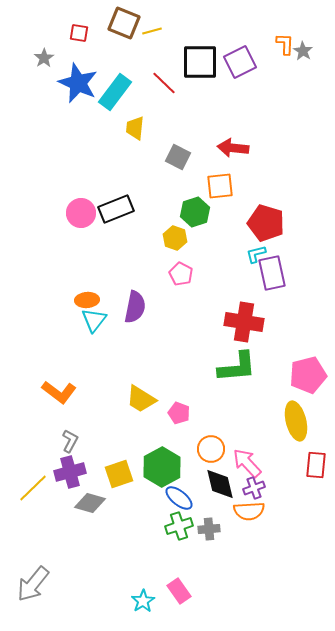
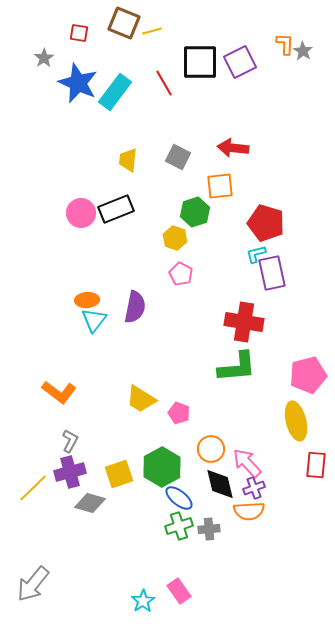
red line at (164, 83): rotated 16 degrees clockwise
yellow trapezoid at (135, 128): moved 7 px left, 32 px down
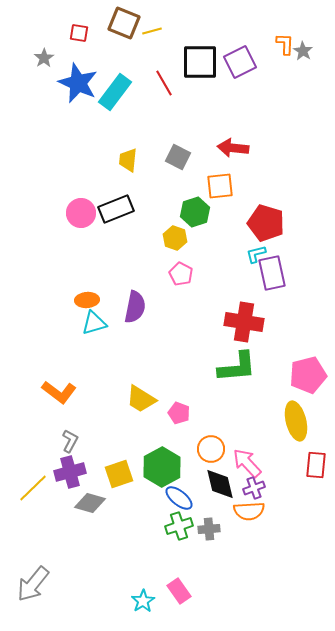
cyan triangle at (94, 320): moved 3 px down; rotated 36 degrees clockwise
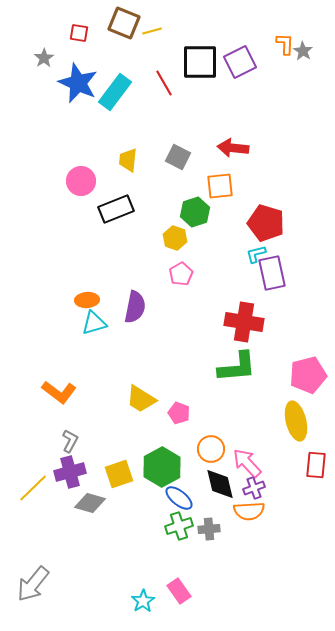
pink circle at (81, 213): moved 32 px up
pink pentagon at (181, 274): rotated 15 degrees clockwise
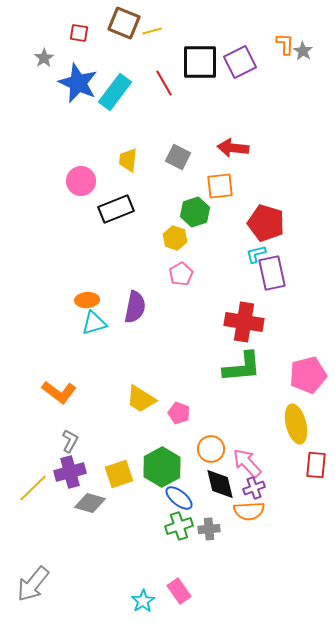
green L-shape at (237, 367): moved 5 px right
yellow ellipse at (296, 421): moved 3 px down
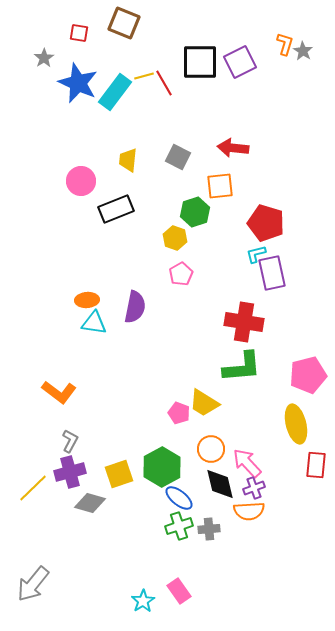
yellow line at (152, 31): moved 8 px left, 45 px down
orange L-shape at (285, 44): rotated 15 degrees clockwise
cyan triangle at (94, 323): rotated 24 degrees clockwise
yellow trapezoid at (141, 399): moved 63 px right, 4 px down
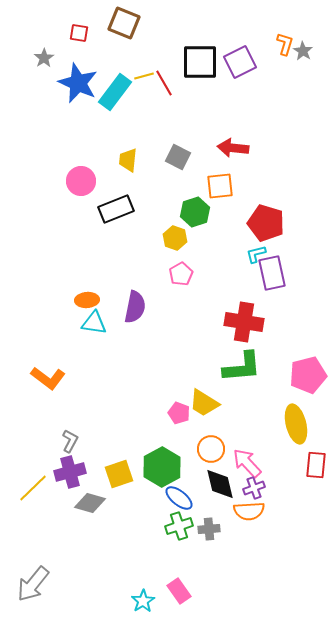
orange L-shape at (59, 392): moved 11 px left, 14 px up
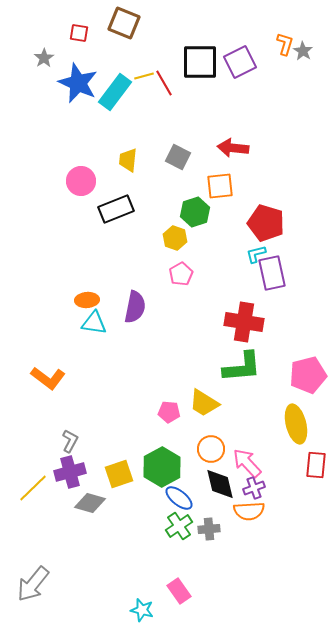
pink pentagon at (179, 413): moved 10 px left, 1 px up; rotated 15 degrees counterclockwise
green cross at (179, 526): rotated 16 degrees counterclockwise
cyan star at (143, 601): moved 1 px left, 9 px down; rotated 25 degrees counterclockwise
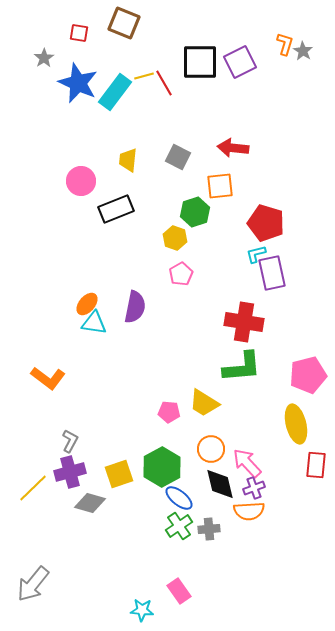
orange ellipse at (87, 300): moved 4 px down; rotated 45 degrees counterclockwise
cyan star at (142, 610): rotated 10 degrees counterclockwise
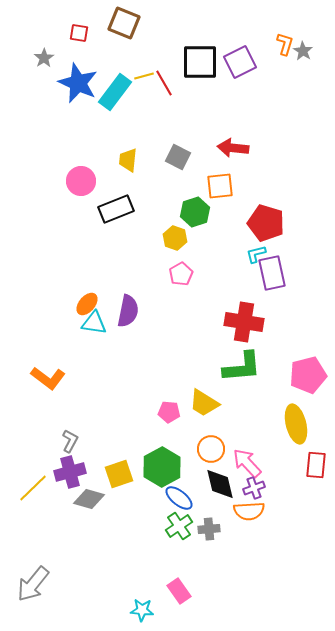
purple semicircle at (135, 307): moved 7 px left, 4 px down
gray diamond at (90, 503): moved 1 px left, 4 px up
